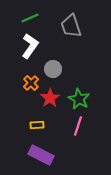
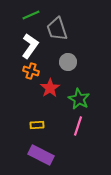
green line: moved 1 px right, 3 px up
gray trapezoid: moved 14 px left, 3 px down
gray circle: moved 15 px right, 7 px up
orange cross: moved 12 px up; rotated 28 degrees counterclockwise
red star: moved 10 px up
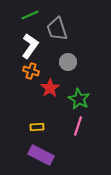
green line: moved 1 px left
yellow rectangle: moved 2 px down
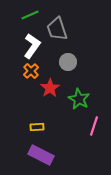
white L-shape: moved 2 px right
orange cross: rotated 28 degrees clockwise
pink line: moved 16 px right
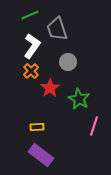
purple rectangle: rotated 10 degrees clockwise
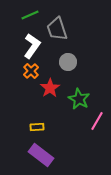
pink line: moved 3 px right, 5 px up; rotated 12 degrees clockwise
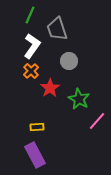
green line: rotated 42 degrees counterclockwise
gray circle: moved 1 px right, 1 px up
pink line: rotated 12 degrees clockwise
purple rectangle: moved 6 px left; rotated 25 degrees clockwise
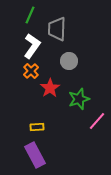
gray trapezoid: rotated 20 degrees clockwise
green star: rotated 25 degrees clockwise
